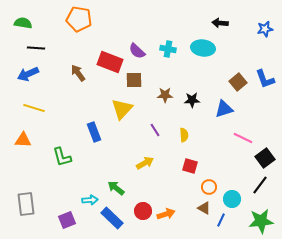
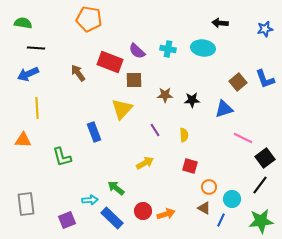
orange pentagon at (79, 19): moved 10 px right
yellow line at (34, 108): moved 3 px right; rotated 70 degrees clockwise
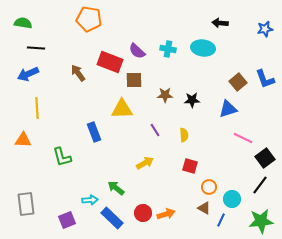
yellow triangle at (122, 109): rotated 45 degrees clockwise
blue triangle at (224, 109): moved 4 px right
red circle at (143, 211): moved 2 px down
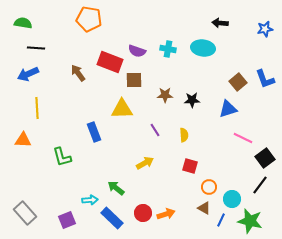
purple semicircle at (137, 51): rotated 24 degrees counterclockwise
gray rectangle at (26, 204): moved 1 px left, 9 px down; rotated 35 degrees counterclockwise
green star at (261, 221): moved 11 px left; rotated 20 degrees clockwise
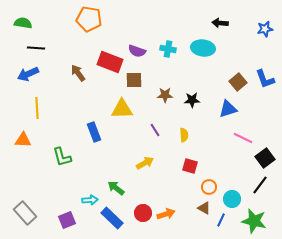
green star at (250, 221): moved 4 px right
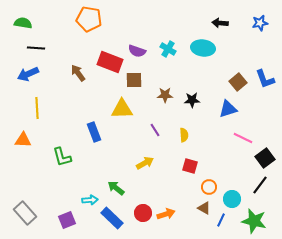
blue star at (265, 29): moved 5 px left, 6 px up
cyan cross at (168, 49): rotated 21 degrees clockwise
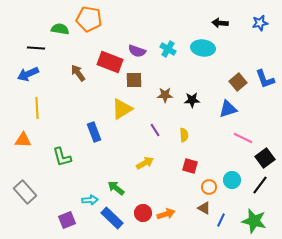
green semicircle at (23, 23): moved 37 px right, 6 px down
yellow triangle at (122, 109): rotated 30 degrees counterclockwise
cyan circle at (232, 199): moved 19 px up
gray rectangle at (25, 213): moved 21 px up
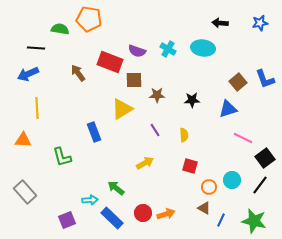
brown star at (165, 95): moved 8 px left
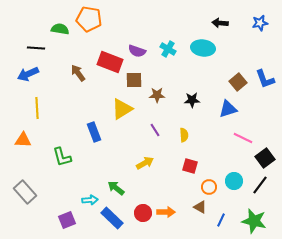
cyan circle at (232, 180): moved 2 px right, 1 px down
brown triangle at (204, 208): moved 4 px left, 1 px up
orange arrow at (166, 214): moved 2 px up; rotated 18 degrees clockwise
